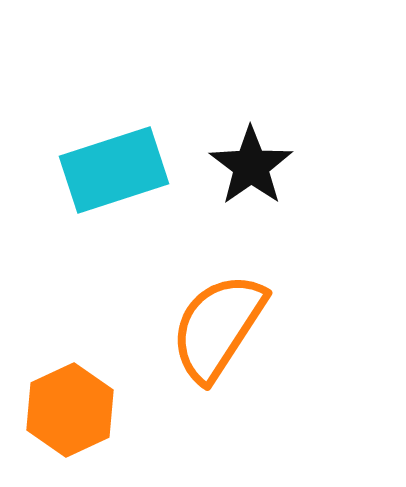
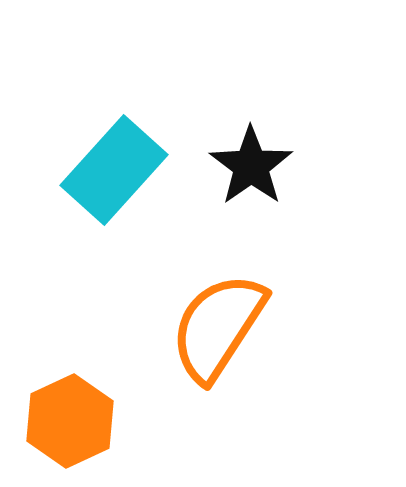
cyan rectangle: rotated 30 degrees counterclockwise
orange hexagon: moved 11 px down
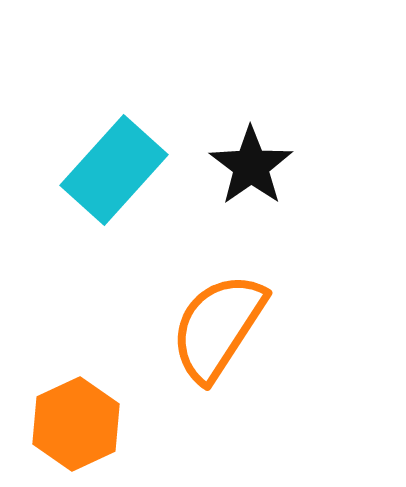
orange hexagon: moved 6 px right, 3 px down
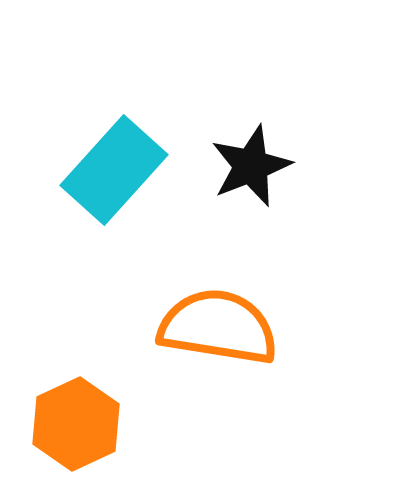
black star: rotated 14 degrees clockwise
orange semicircle: rotated 66 degrees clockwise
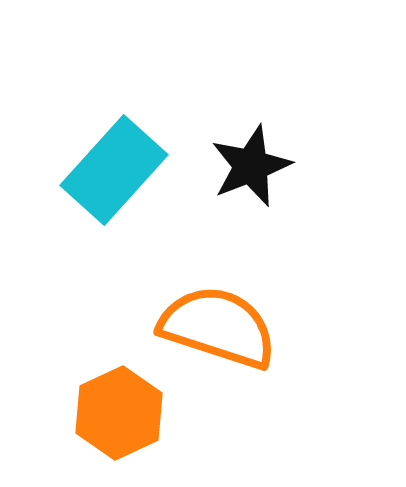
orange semicircle: rotated 9 degrees clockwise
orange hexagon: moved 43 px right, 11 px up
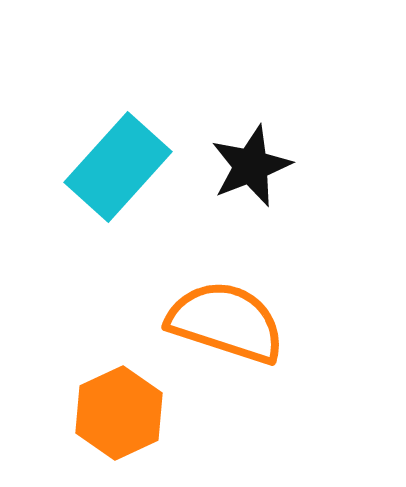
cyan rectangle: moved 4 px right, 3 px up
orange semicircle: moved 8 px right, 5 px up
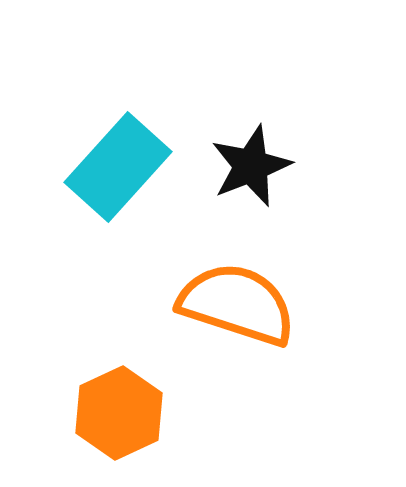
orange semicircle: moved 11 px right, 18 px up
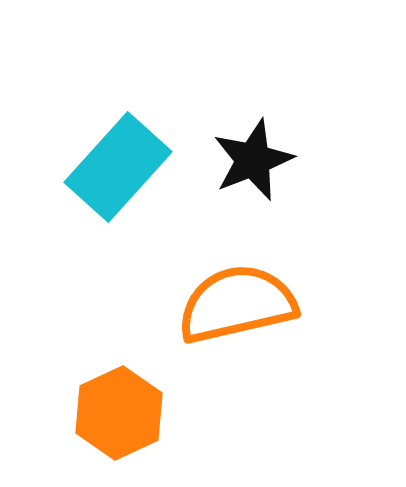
black star: moved 2 px right, 6 px up
orange semicircle: rotated 31 degrees counterclockwise
